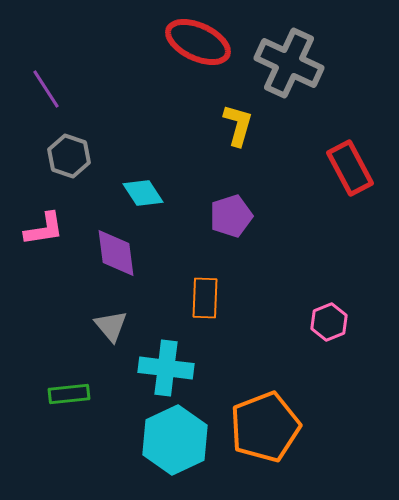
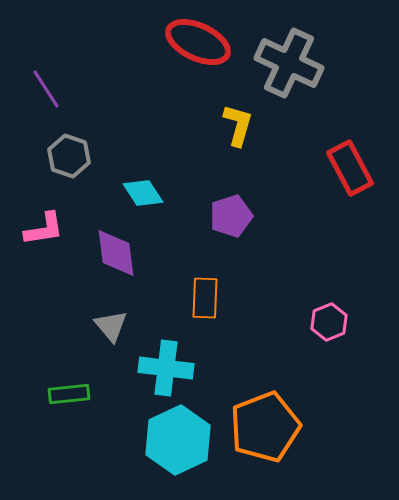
cyan hexagon: moved 3 px right
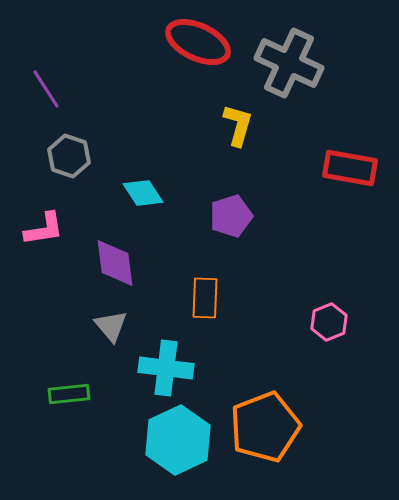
red rectangle: rotated 52 degrees counterclockwise
purple diamond: moved 1 px left, 10 px down
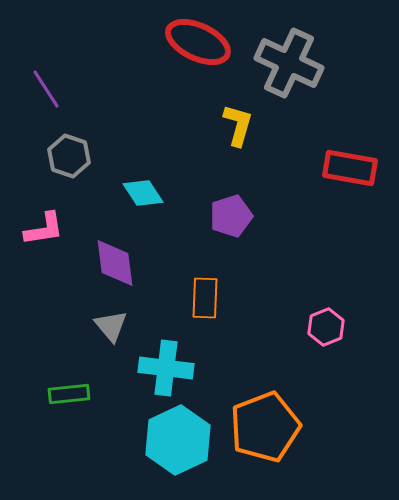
pink hexagon: moved 3 px left, 5 px down
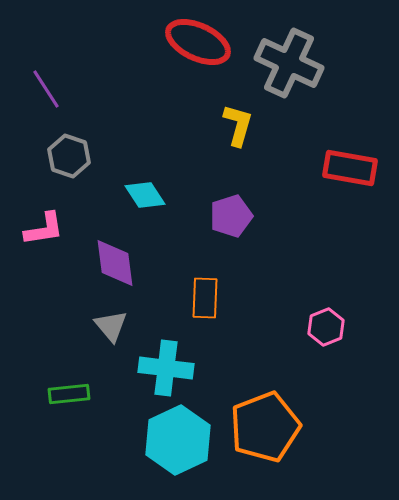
cyan diamond: moved 2 px right, 2 px down
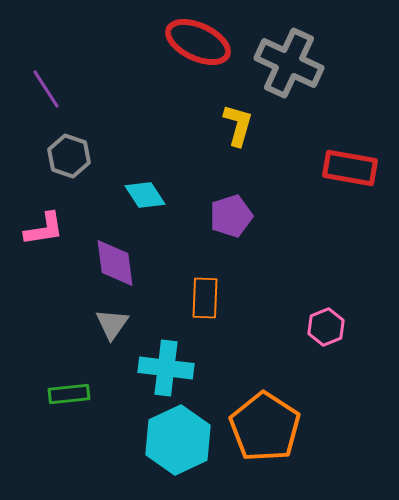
gray triangle: moved 1 px right, 2 px up; rotated 15 degrees clockwise
orange pentagon: rotated 18 degrees counterclockwise
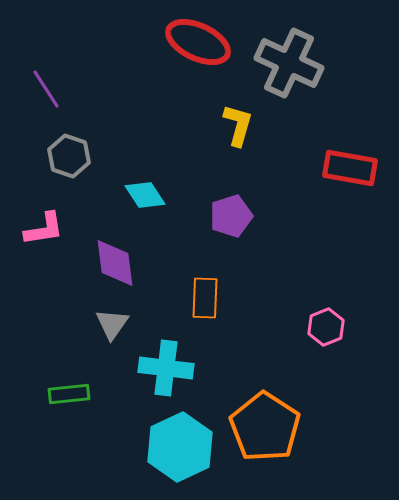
cyan hexagon: moved 2 px right, 7 px down
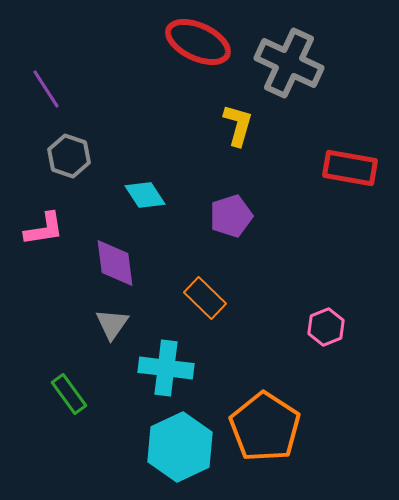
orange rectangle: rotated 48 degrees counterclockwise
green rectangle: rotated 60 degrees clockwise
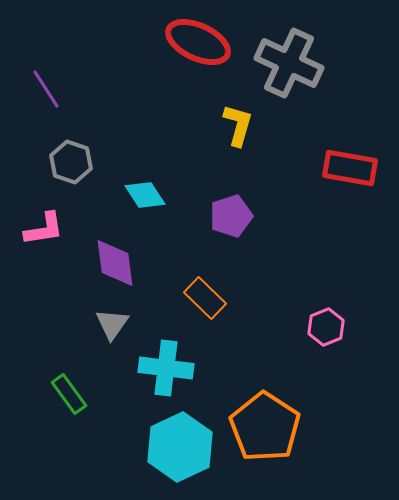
gray hexagon: moved 2 px right, 6 px down
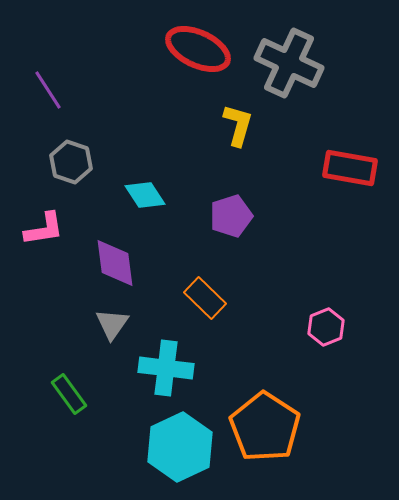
red ellipse: moved 7 px down
purple line: moved 2 px right, 1 px down
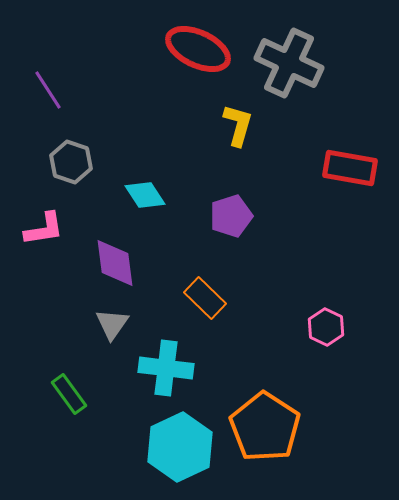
pink hexagon: rotated 12 degrees counterclockwise
